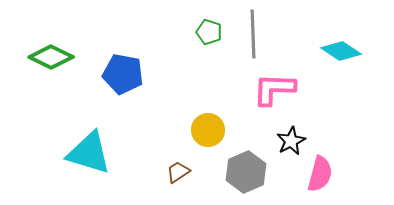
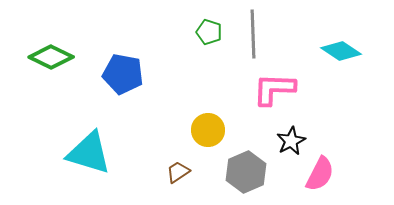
pink semicircle: rotated 12 degrees clockwise
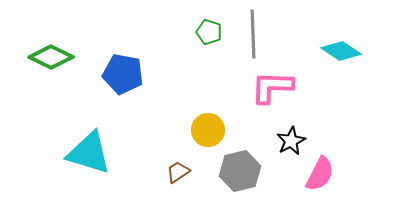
pink L-shape: moved 2 px left, 2 px up
gray hexagon: moved 6 px left, 1 px up; rotated 9 degrees clockwise
